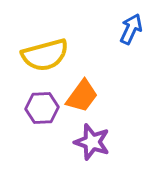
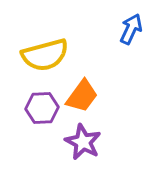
purple star: moved 9 px left; rotated 9 degrees clockwise
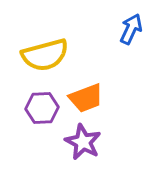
orange trapezoid: moved 4 px right, 2 px down; rotated 33 degrees clockwise
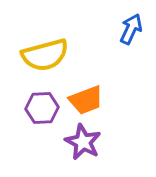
orange trapezoid: moved 2 px down
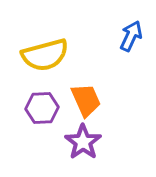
blue arrow: moved 7 px down
orange trapezoid: rotated 93 degrees counterclockwise
purple star: rotated 9 degrees clockwise
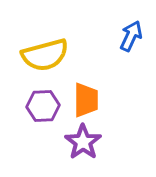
orange trapezoid: rotated 24 degrees clockwise
purple hexagon: moved 1 px right, 2 px up
